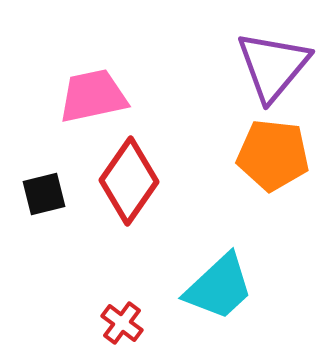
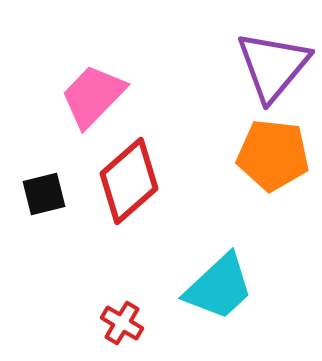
pink trapezoid: rotated 34 degrees counterclockwise
red diamond: rotated 14 degrees clockwise
red cross: rotated 6 degrees counterclockwise
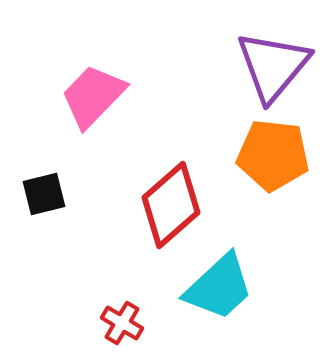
red diamond: moved 42 px right, 24 px down
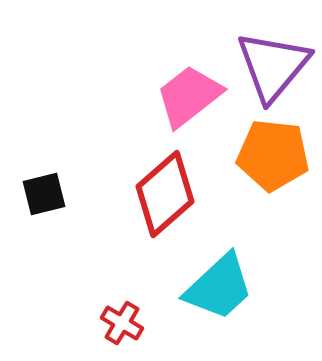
pink trapezoid: moved 96 px right; rotated 8 degrees clockwise
red diamond: moved 6 px left, 11 px up
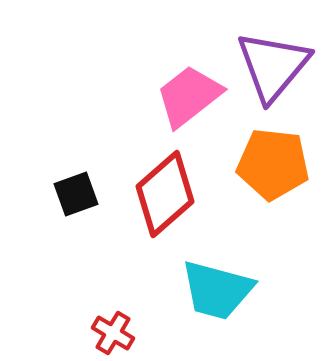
orange pentagon: moved 9 px down
black square: moved 32 px right; rotated 6 degrees counterclockwise
cyan trapezoid: moved 2 px left, 3 px down; rotated 58 degrees clockwise
red cross: moved 9 px left, 10 px down
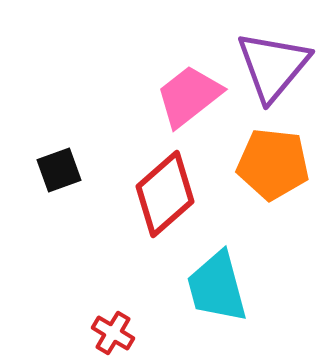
black square: moved 17 px left, 24 px up
cyan trapezoid: moved 3 px up; rotated 60 degrees clockwise
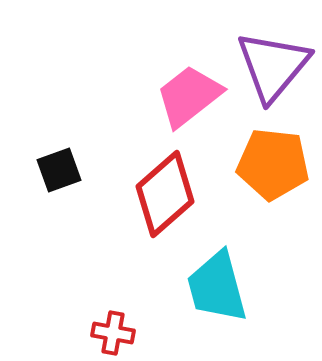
red cross: rotated 21 degrees counterclockwise
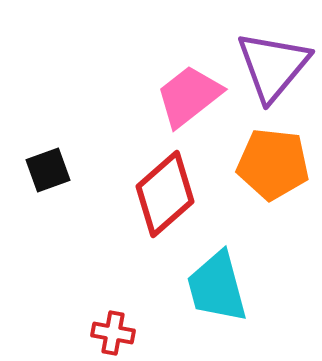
black square: moved 11 px left
